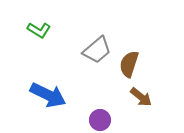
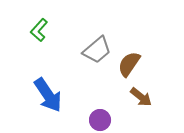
green L-shape: rotated 100 degrees clockwise
brown semicircle: rotated 16 degrees clockwise
blue arrow: rotated 30 degrees clockwise
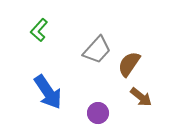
gray trapezoid: rotated 8 degrees counterclockwise
blue arrow: moved 3 px up
purple circle: moved 2 px left, 7 px up
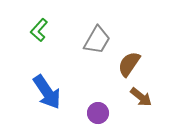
gray trapezoid: moved 10 px up; rotated 12 degrees counterclockwise
blue arrow: moved 1 px left
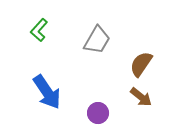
brown semicircle: moved 12 px right
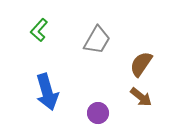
blue arrow: rotated 18 degrees clockwise
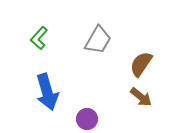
green L-shape: moved 8 px down
gray trapezoid: moved 1 px right
purple circle: moved 11 px left, 6 px down
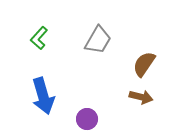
brown semicircle: moved 3 px right
blue arrow: moved 4 px left, 4 px down
brown arrow: rotated 25 degrees counterclockwise
